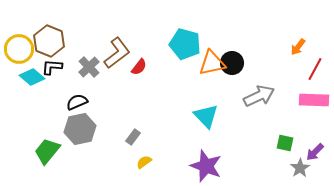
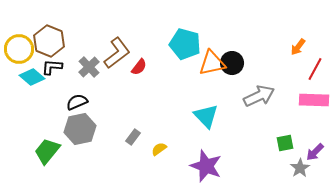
green square: rotated 24 degrees counterclockwise
yellow semicircle: moved 15 px right, 13 px up
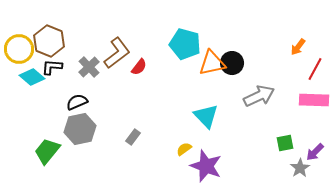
yellow semicircle: moved 25 px right
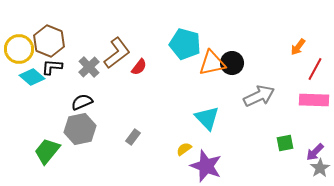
black semicircle: moved 5 px right
cyan triangle: moved 1 px right, 2 px down
gray star: moved 20 px right
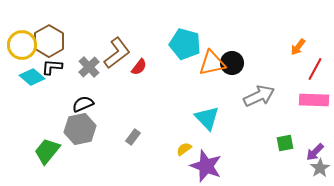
brown hexagon: rotated 8 degrees clockwise
yellow circle: moved 3 px right, 4 px up
black semicircle: moved 1 px right, 2 px down
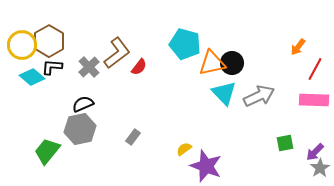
cyan triangle: moved 17 px right, 25 px up
